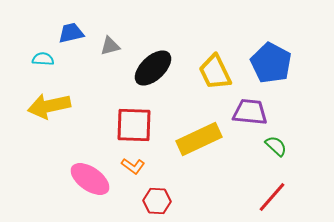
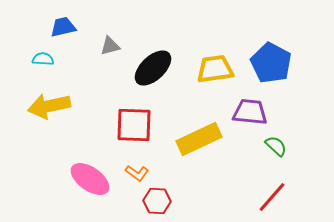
blue trapezoid: moved 8 px left, 6 px up
yellow trapezoid: moved 3 px up; rotated 108 degrees clockwise
orange L-shape: moved 4 px right, 7 px down
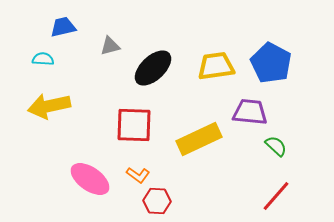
yellow trapezoid: moved 1 px right, 3 px up
orange L-shape: moved 1 px right, 2 px down
red line: moved 4 px right, 1 px up
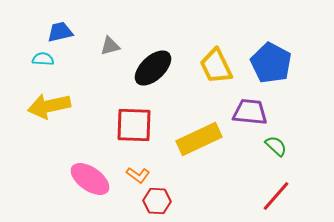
blue trapezoid: moved 3 px left, 5 px down
yellow trapezoid: rotated 108 degrees counterclockwise
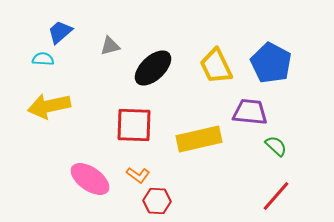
blue trapezoid: rotated 28 degrees counterclockwise
yellow rectangle: rotated 12 degrees clockwise
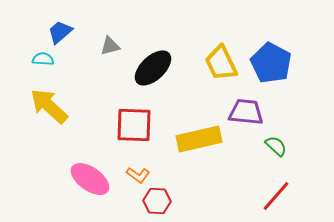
yellow trapezoid: moved 5 px right, 3 px up
yellow arrow: rotated 54 degrees clockwise
purple trapezoid: moved 4 px left
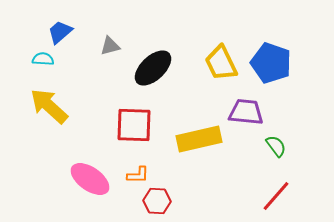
blue pentagon: rotated 9 degrees counterclockwise
green semicircle: rotated 10 degrees clockwise
orange L-shape: rotated 35 degrees counterclockwise
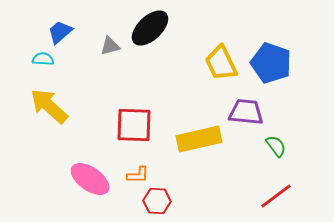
black ellipse: moved 3 px left, 40 px up
red line: rotated 12 degrees clockwise
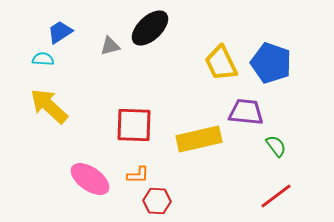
blue trapezoid: rotated 8 degrees clockwise
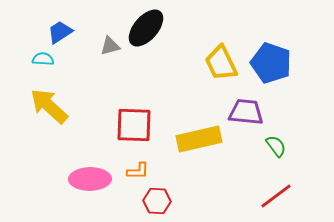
black ellipse: moved 4 px left; rotated 6 degrees counterclockwise
orange L-shape: moved 4 px up
pink ellipse: rotated 36 degrees counterclockwise
